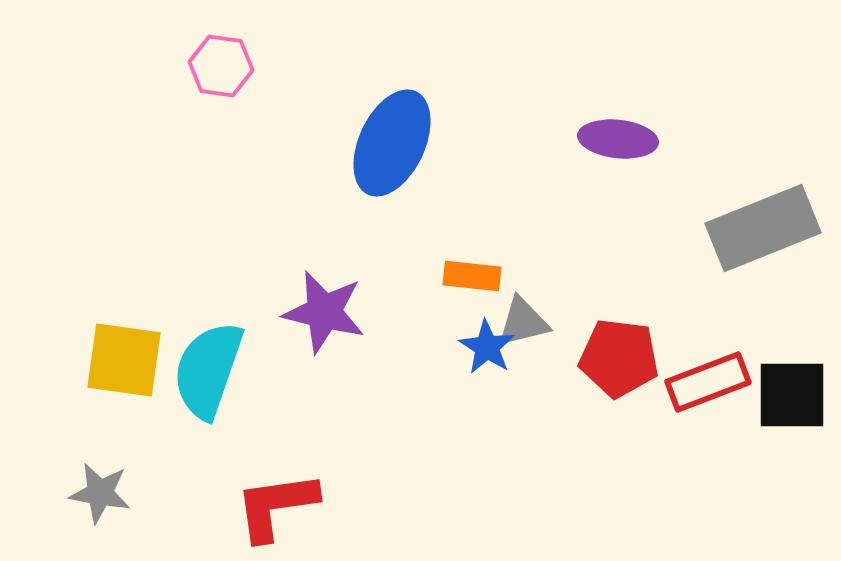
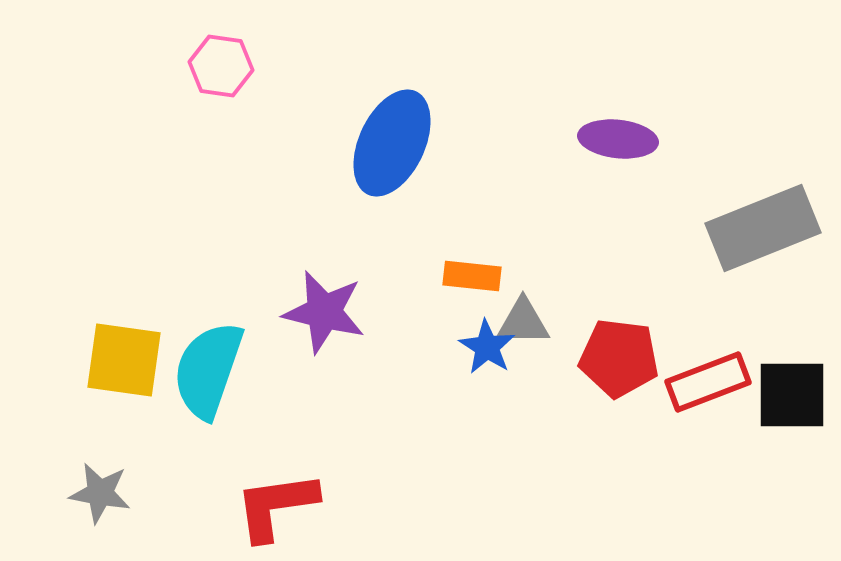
gray triangle: rotated 14 degrees clockwise
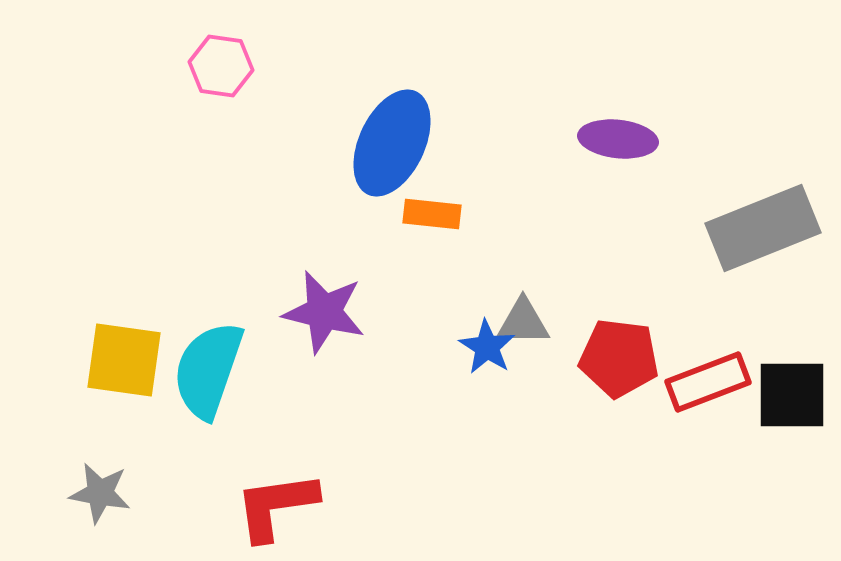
orange rectangle: moved 40 px left, 62 px up
